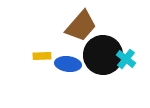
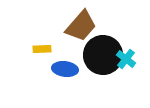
yellow rectangle: moved 7 px up
blue ellipse: moved 3 px left, 5 px down
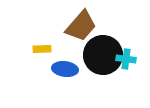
cyan cross: rotated 30 degrees counterclockwise
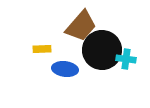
black circle: moved 1 px left, 5 px up
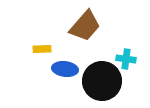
brown trapezoid: moved 4 px right
black circle: moved 31 px down
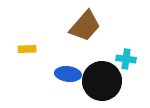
yellow rectangle: moved 15 px left
blue ellipse: moved 3 px right, 5 px down
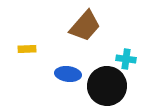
black circle: moved 5 px right, 5 px down
